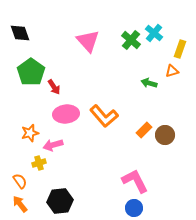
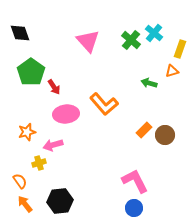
orange L-shape: moved 12 px up
orange star: moved 3 px left, 1 px up
orange arrow: moved 5 px right
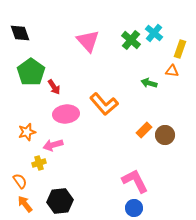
orange triangle: rotated 24 degrees clockwise
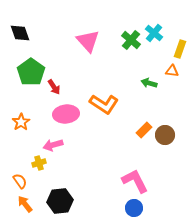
orange L-shape: rotated 16 degrees counterclockwise
orange star: moved 6 px left, 10 px up; rotated 18 degrees counterclockwise
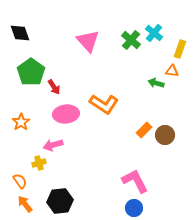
green arrow: moved 7 px right
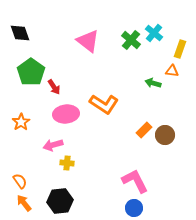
pink triangle: rotated 10 degrees counterclockwise
green arrow: moved 3 px left
yellow cross: moved 28 px right; rotated 24 degrees clockwise
orange arrow: moved 1 px left, 1 px up
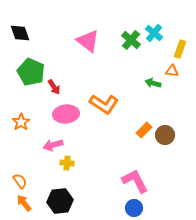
green pentagon: rotated 12 degrees counterclockwise
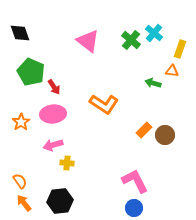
pink ellipse: moved 13 px left
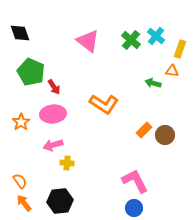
cyan cross: moved 2 px right, 3 px down
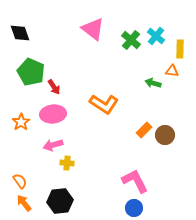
pink triangle: moved 5 px right, 12 px up
yellow rectangle: rotated 18 degrees counterclockwise
